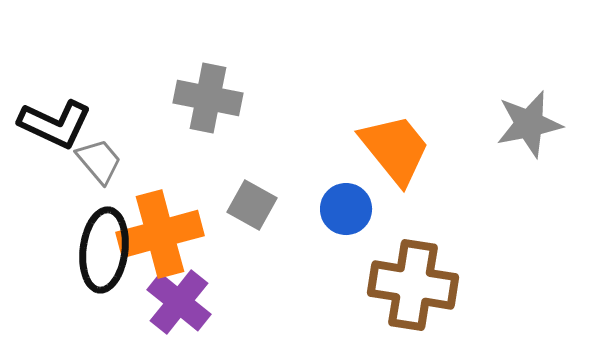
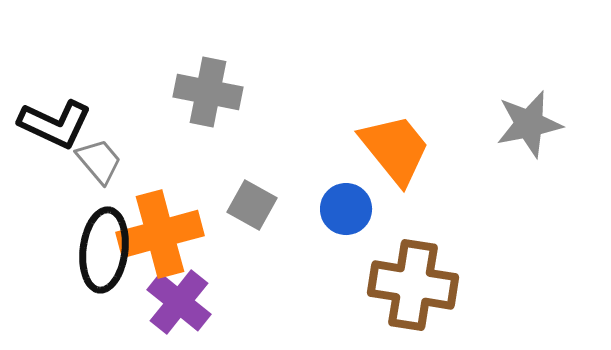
gray cross: moved 6 px up
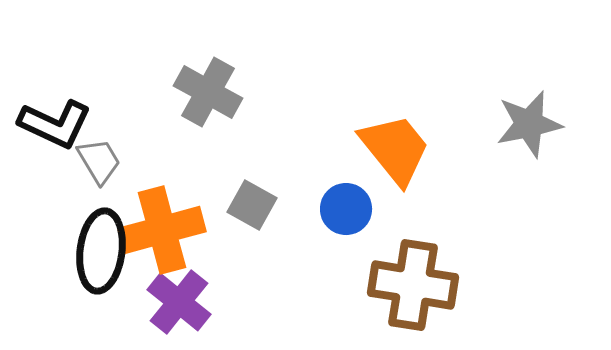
gray cross: rotated 18 degrees clockwise
gray trapezoid: rotated 9 degrees clockwise
orange cross: moved 2 px right, 4 px up
black ellipse: moved 3 px left, 1 px down
